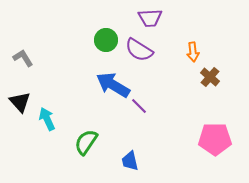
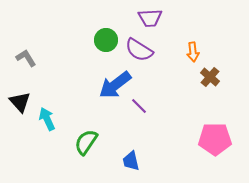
gray L-shape: moved 3 px right
blue arrow: moved 2 px right; rotated 68 degrees counterclockwise
blue trapezoid: moved 1 px right
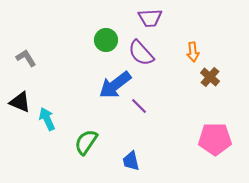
purple semicircle: moved 2 px right, 3 px down; rotated 16 degrees clockwise
black triangle: rotated 25 degrees counterclockwise
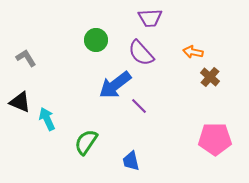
green circle: moved 10 px left
orange arrow: rotated 108 degrees clockwise
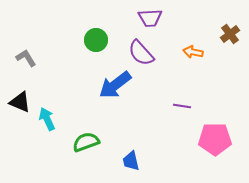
brown cross: moved 20 px right, 43 px up; rotated 12 degrees clockwise
purple line: moved 43 px right; rotated 36 degrees counterclockwise
green semicircle: rotated 36 degrees clockwise
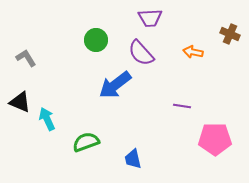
brown cross: rotated 30 degrees counterclockwise
blue trapezoid: moved 2 px right, 2 px up
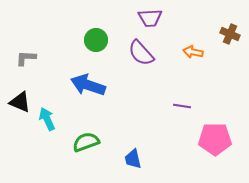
gray L-shape: rotated 55 degrees counterclockwise
blue arrow: moved 27 px left; rotated 56 degrees clockwise
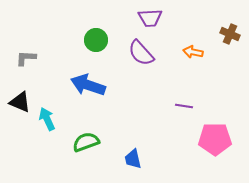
purple line: moved 2 px right
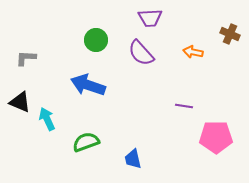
pink pentagon: moved 1 px right, 2 px up
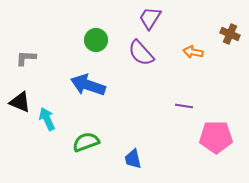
purple trapezoid: rotated 125 degrees clockwise
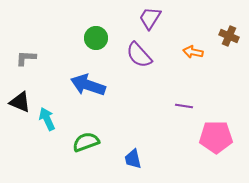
brown cross: moved 1 px left, 2 px down
green circle: moved 2 px up
purple semicircle: moved 2 px left, 2 px down
